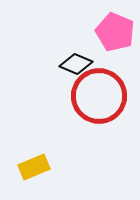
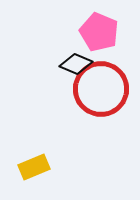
pink pentagon: moved 16 px left
red circle: moved 2 px right, 7 px up
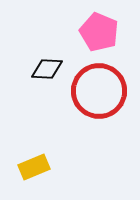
black diamond: moved 29 px left, 5 px down; rotated 20 degrees counterclockwise
red circle: moved 2 px left, 2 px down
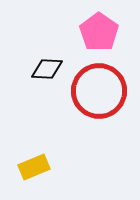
pink pentagon: rotated 12 degrees clockwise
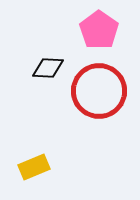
pink pentagon: moved 2 px up
black diamond: moved 1 px right, 1 px up
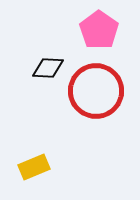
red circle: moved 3 px left
